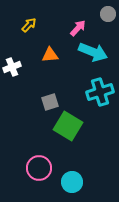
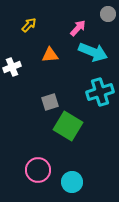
pink circle: moved 1 px left, 2 px down
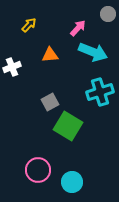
gray square: rotated 12 degrees counterclockwise
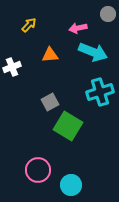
pink arrow: rotated 144 degrees counterclockwise
cyan circle: moved 1 px left, 3 px down
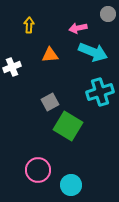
yellow arrow: rotated 42 degrees counterclockwise
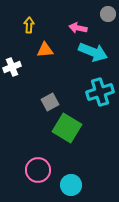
pink arrow: rotated 24 degrees clockwise
orange triangle: moved 5 px left, 5 px up
green square: moved 1 px left, 2 px down
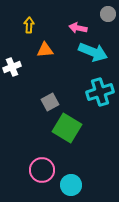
pink circle: moved 4 px right
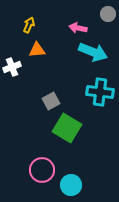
yellow arrow: rotated 21 degrees clockwise
orange triangle: moved 8 px left
cyan cross: rotated 24 degrees clockwise
gray square: moved 1 px right, 1 px up
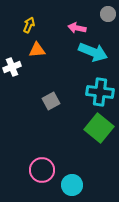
pink arrow: moved 1 px left
green square: moved 32 px right; rotated 8 degrees clockwise
cyan circle: moved 1 px right
